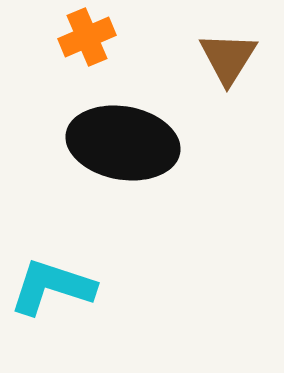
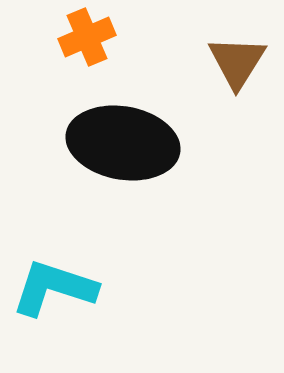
brown triangle: moved 9 px right, 4 px down
cyan L-shape: moved 2 px right, 1 px down
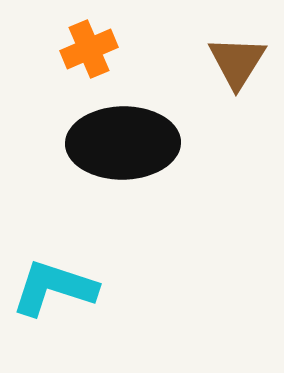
orange cross: moved 2 px right, 12 px down
black ellipse: rotated 11 degrees counterclockwise
